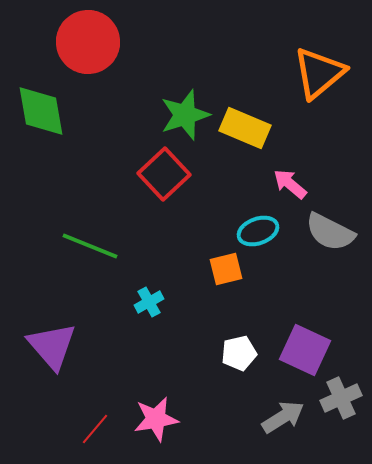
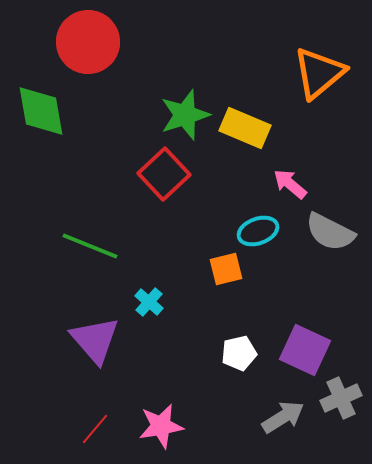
cyan cross: rotated 20 degrees counterclockwise
purple triangle: moved 43 px right, 6 px up
pink star: moved 5 px right, 7 px down
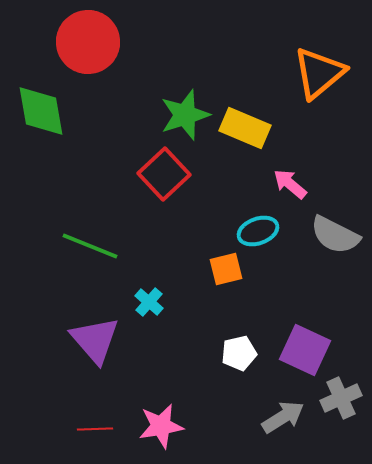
gray semicircle: moved 5 px right, 3 px down
red line: rotated 48 degrees clockwise
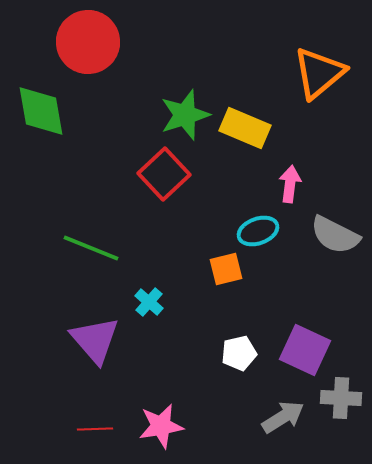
pink arrow: rotated 57 degrees clockwise
green line: moved 1 px right, 2 px down
gray cross: rotated 27 degrees clockwise
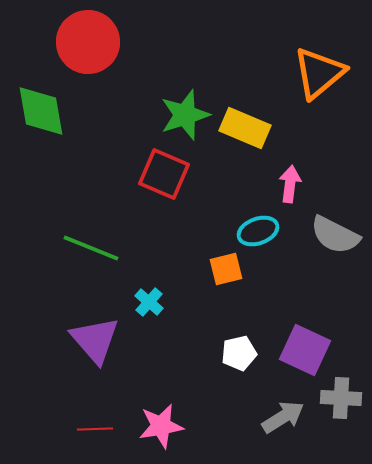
red square: rotated 24 degrees counterclockwise
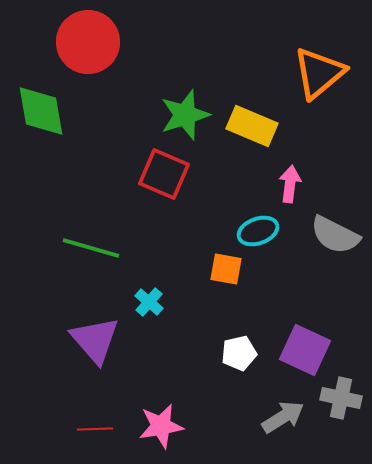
yellow rectangle: moved 7 px right, 2 px up
green line: rotated 6 degrees counterclockwise
orange square: rotated 24 degrees clockwise
gray cross: rotated 9 degrees clockwise
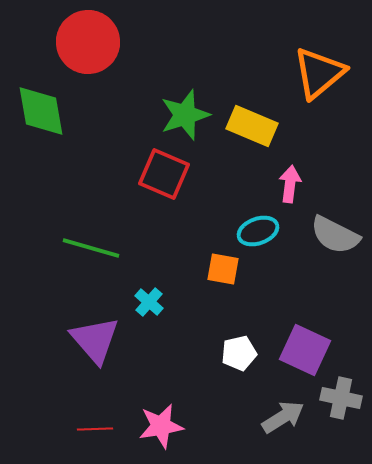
orange square: moved 3 px left
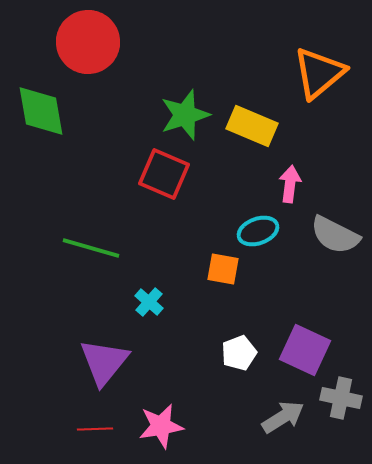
purple triangle: moved 9 px right, 22 px down; rotated 20 degrees clockwise
white pentagon: rotated 8 degrees counterclockwise
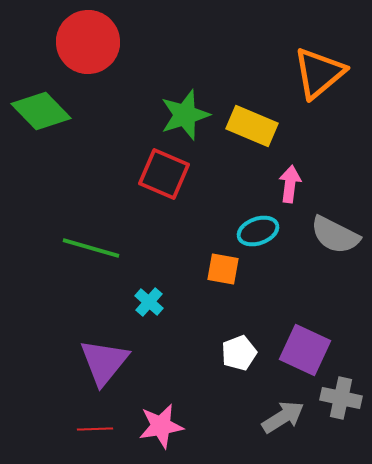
green diamond: rotated 34 degrees counterclockwise
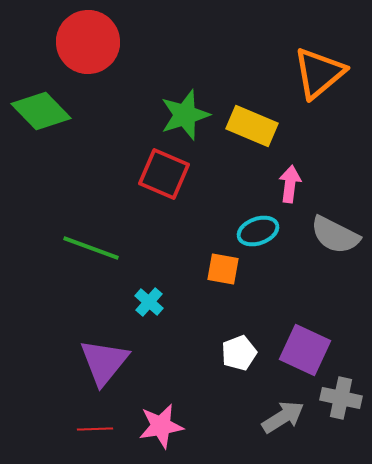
green line: rotated 4 degrees clockwise
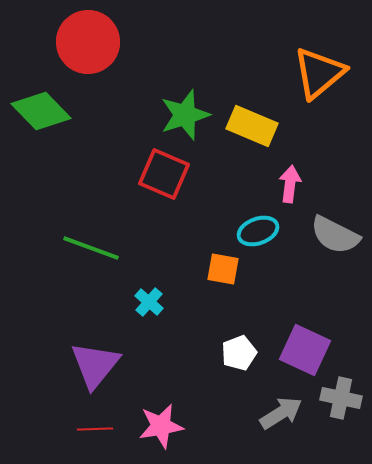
purple triangle: moved 9 px left, 3 px down
gray arrow: moved 2 px left, 4 px up
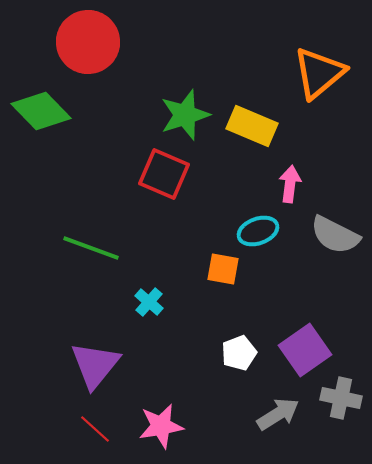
purple square: rotated 30 degrees clockwise
gray arrow: moved 3 px left, 1 px down
red line: rotated 44 degrees clockwise
